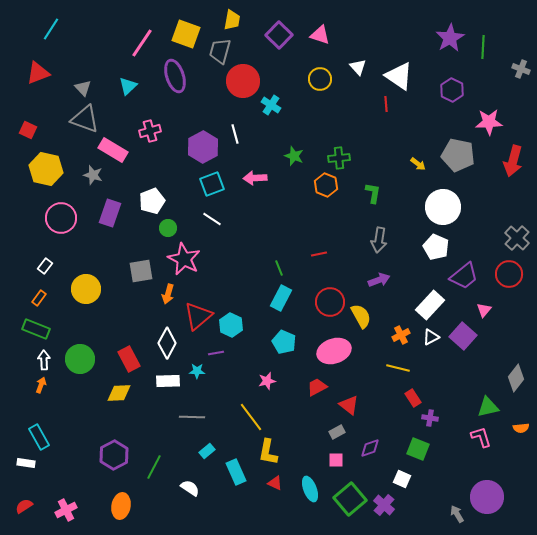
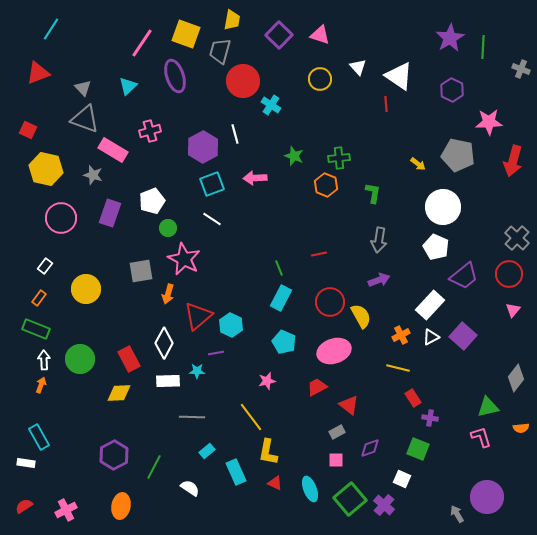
pink triangle at (484, 310): moved 29 px right
white diamond at (167, 343): moved 3 px left
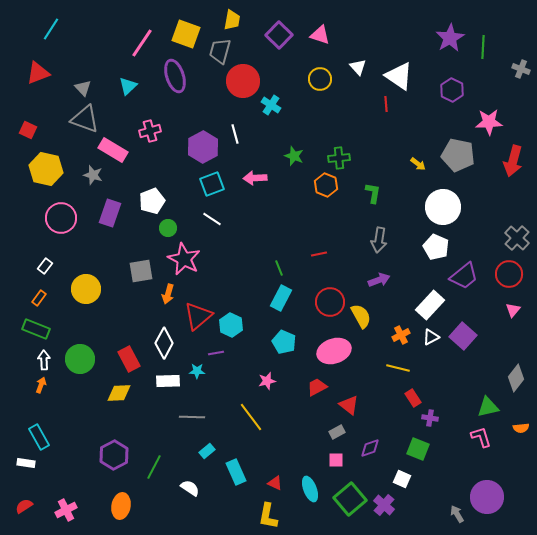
yellow L-shape at (268, 452): moved 64 px down
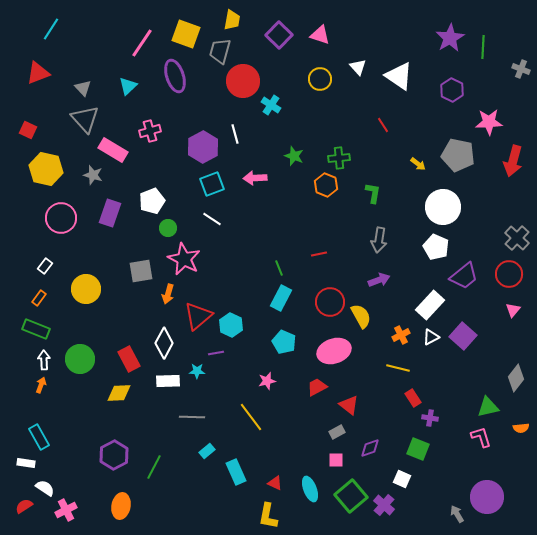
red line at (386, 104): moved 3 px left, 21 px down; rotated 28 degrees counterclockwise
gray triangle at (85, 119): rotated 28 degrees clockwise
white semicircle at (190, 488): moved 145 px left
green square at (350, 499): moved 1 px right, 3 px up
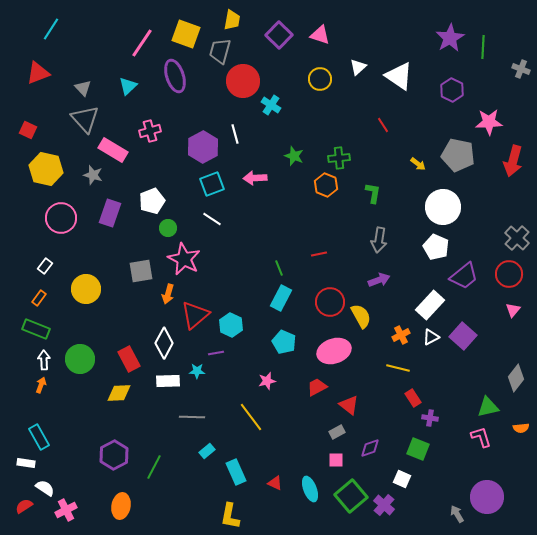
white triangle at (358, 67): rotated 30 degrees clockwise
red triangle at (198, 316): moved 3 px left, 1 px up
yellow L-shape at (268, 516): moved 38 px left
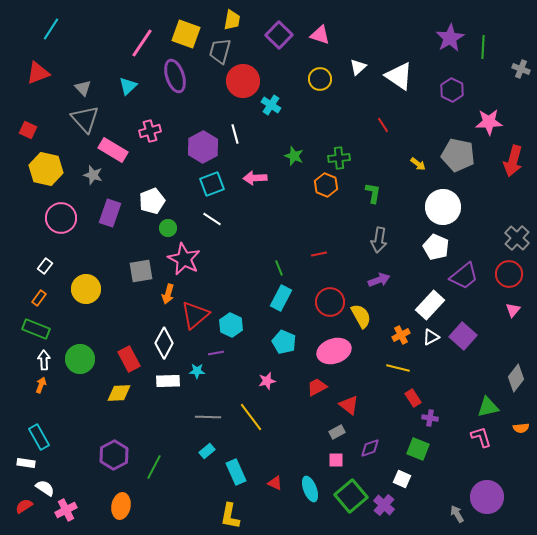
gray line at (192, 417): moved 16 px right
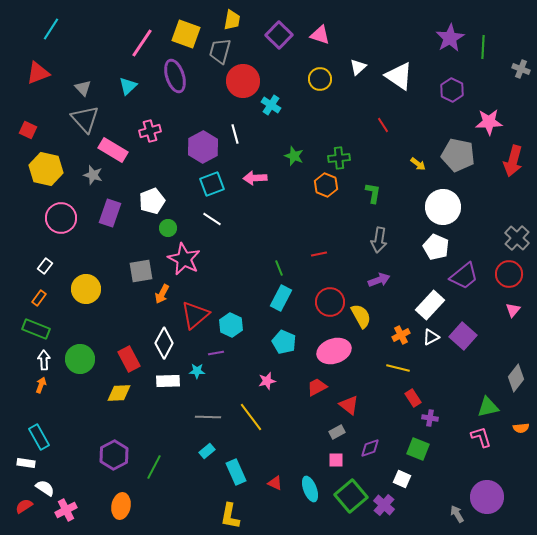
orange arrow at (168, 294): moved 6 px left; rotated 12 degrees clockwise
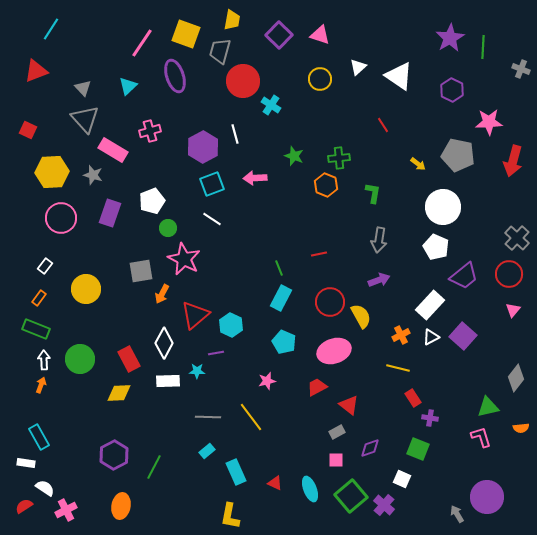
red triangle at (38, 73): moved 2 px left, 2 px up
yellow hexagon at (46, 169): moved 6 px right, 3 px down; rotated 16 degrees counterclockwise
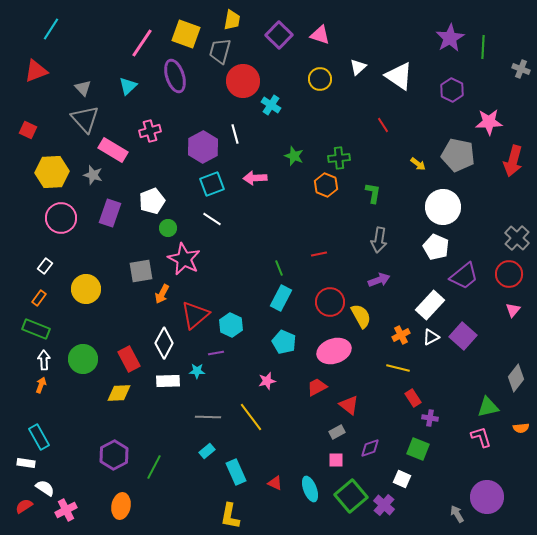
green circle at (80, 359): moved 3 px right
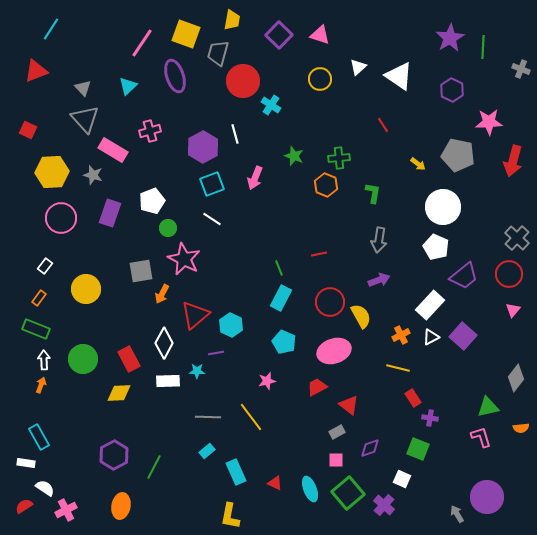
gray trapezoid at (220, 51): moved 2 px left, 2 px down
pink arrow at (255, 178): rotated 65 degrees counterclockwise
green square at (351, 496): moved 3 px left, 3 px up
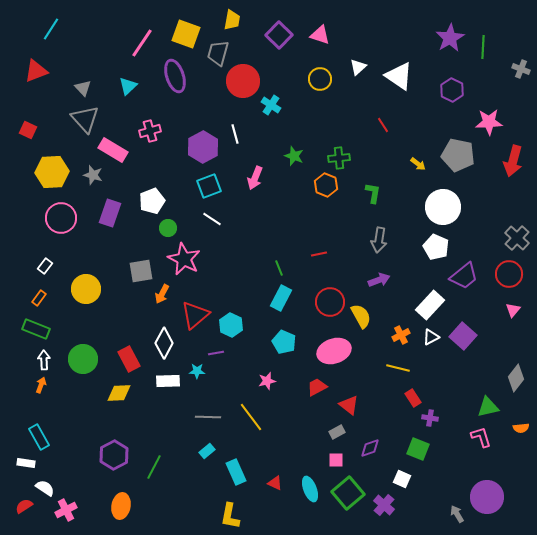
cyan square at (212, 184): moved 3 px left, 2 px down
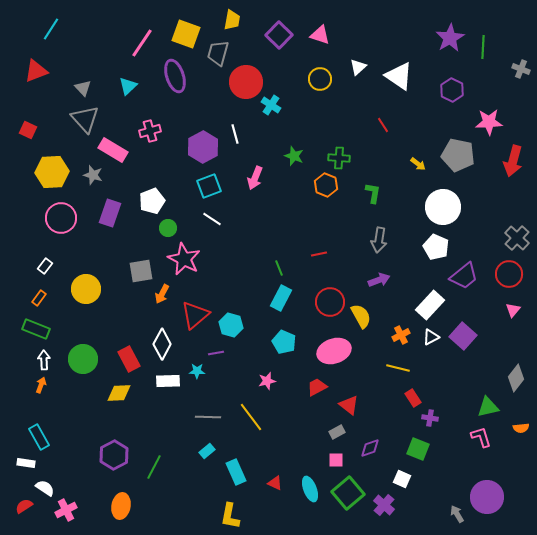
red circle at (243, 81): moved 3 px right, 1 px down
green cross at (339, 158): rotated 10 degrees clockwise
cyan hexagon at (231, 325): rotated 10 degrees counterclockwise
white diamond at (164, 343): moved 2 px left, 1 px down
